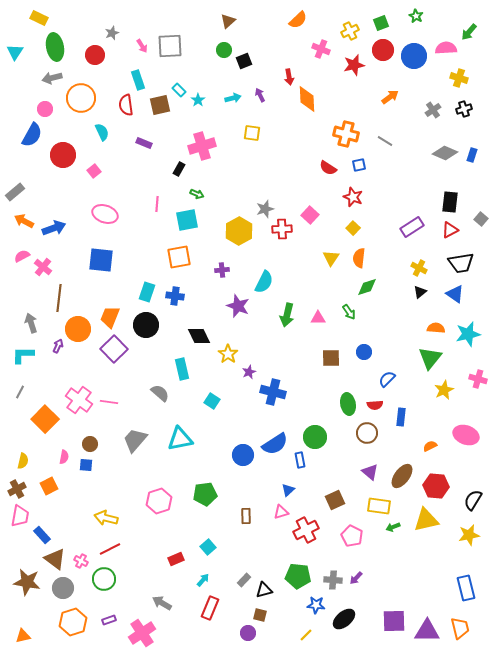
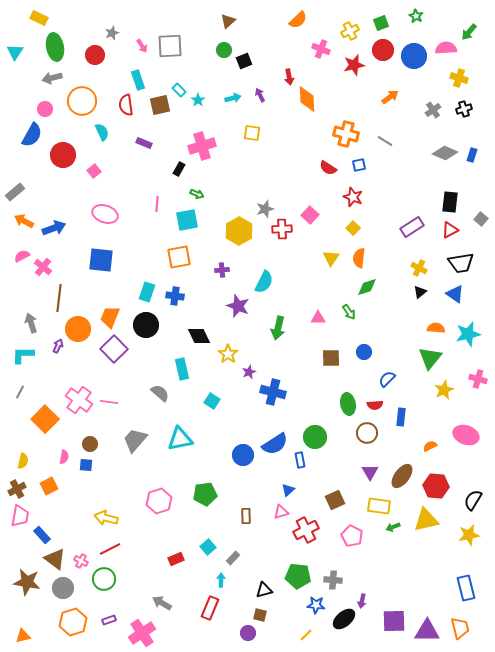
orange circle at (81, 98): moved 1 px right, 3 px down
green arrow at (287, 315): moved 9 px left, 13 px down
purple triangle at (370, 472): rotated 18 degrees clockwise
purple arrow at (356, 578): moved 6 px right, 23 px down; rotated 32 degrees counterclockwise
cyan arrow at (203, 580): moved 18 px right; rotated 40 degrees counterclockwise
gray rectangle at (244, 580): moved 11 px left, 22 px up
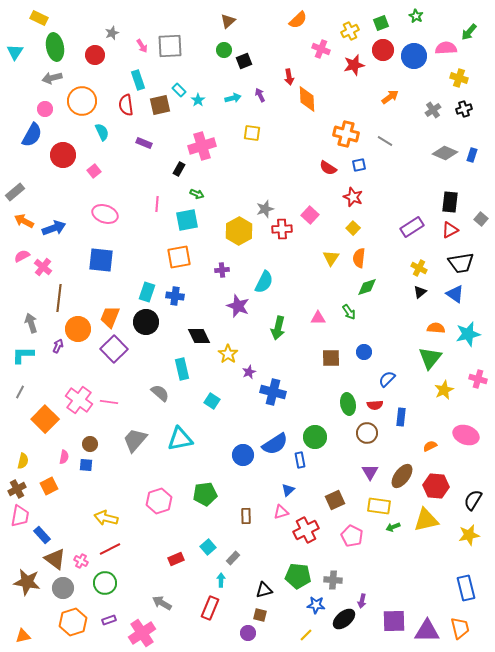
black circle at (146, 325): moved 3 px up
green circle at (104, 579): moved 1 px right, 4 px down
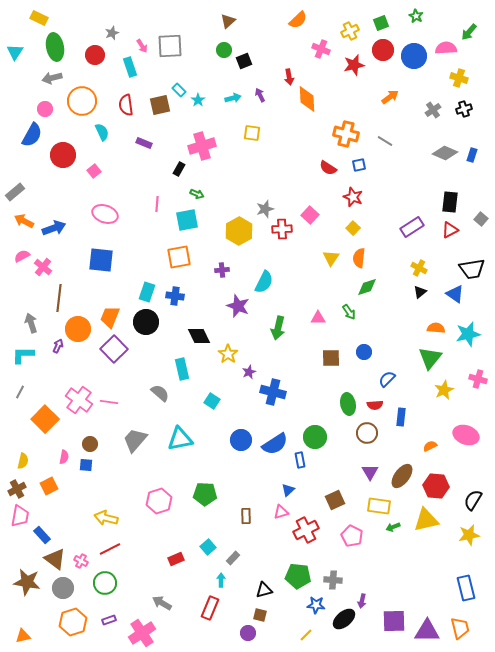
cyan rectangle at (138, 80): moved 8 px left, 13 px up
black trapezoid at (461, 263): moved 11 px right, 6 px down
blue circle at (243, 455): moved 2 px left, 15 px up
green pentagon at (205, 494): rotated 10 degrees clockwise
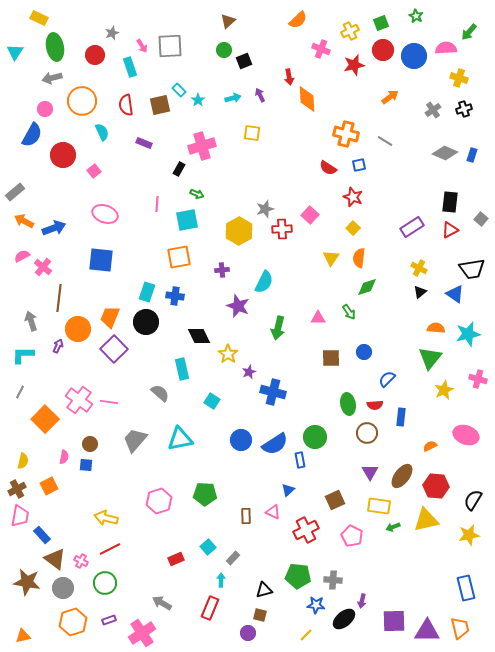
gray arrow at (31, 323): moved 2 px up
pink triangle at (281, 512): moved 8 px left; rotated 42 degrees clockwise
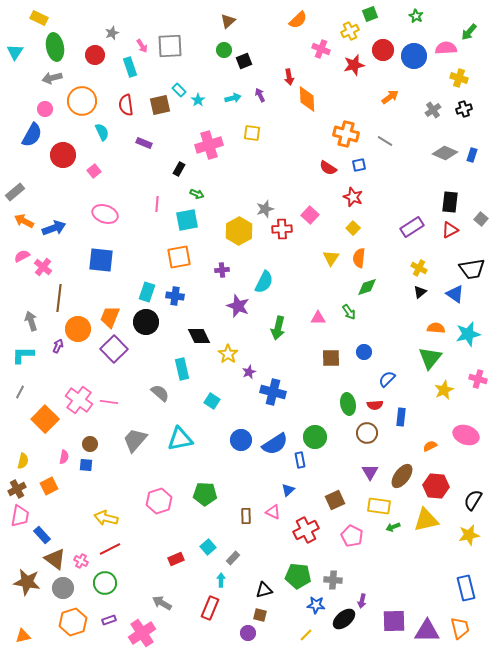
green square at (381, 23): moved 11 px left, 9 px up
pink cross at (202, 146): moved 7 px right, 1 px up
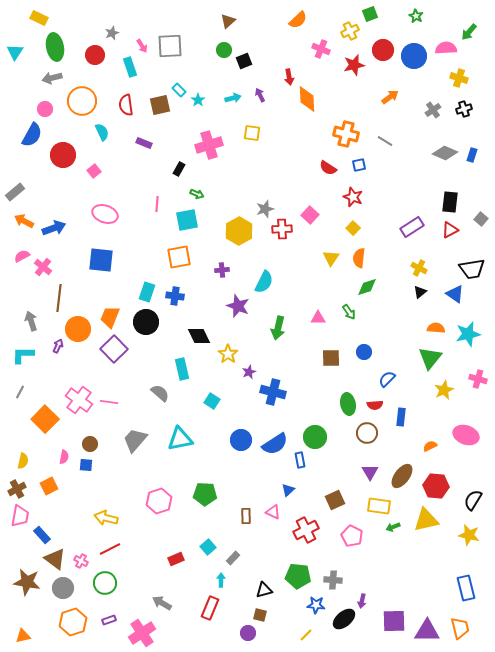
yellow star at (469, 535): rotated 25 degrees clockwise
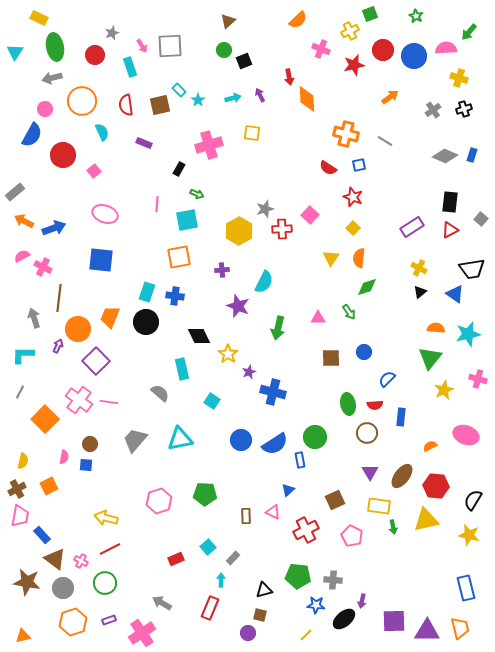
gray diamond at (445, 153): moved 3 px down
pink cross at (43, 267): rotated 12 degrees counterclockwise
gray arrow at (31, 321): moved 3 px right, 3 px up
purple square at (114, 349): moved 18 px left, 12 px down
green arrow at (393, 527): rotated 80 degrees counterclockwise
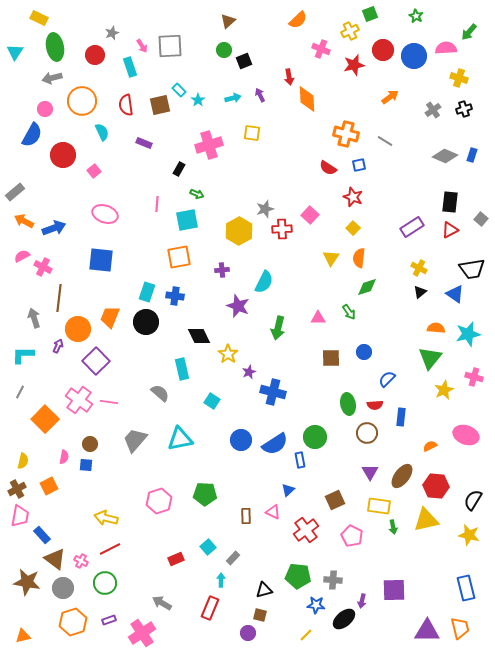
pink cross at (478, 379): moved 4 px left, 2 px up
red cross at (306, 530): rotated 10 degrees counterclockwise
purple square at (394, 621): moved 31 px up
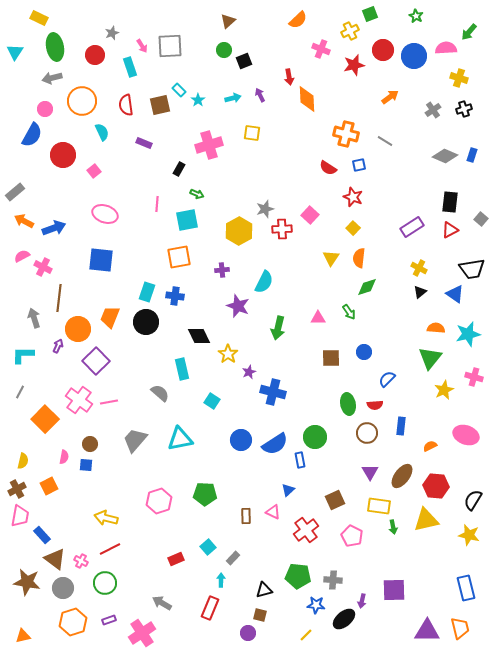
pink line at (109, 402): rotated 18 degrees counterclockwise
blue rectangle at (401, 417): moved 9 px down
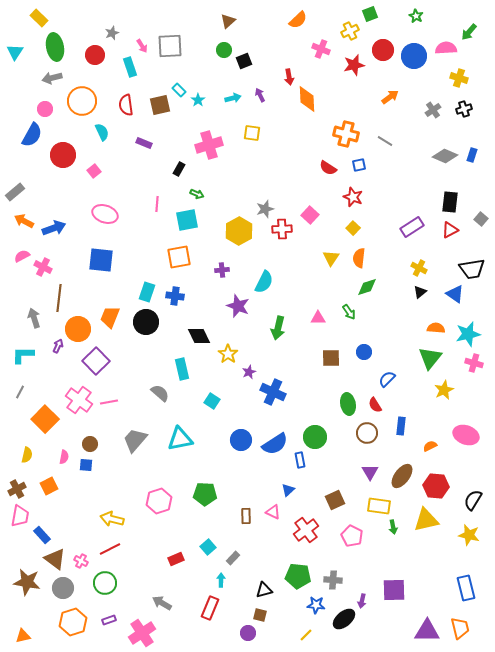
yellow rectangle at (39, 18): rotated 18 degrees clockwise
pink cross at (474, 377): moved 14 px up
blue cross at (273, 392): rotated 10 degrees clockwise
red semicircle at (375, 405): rotated 63 degrees clockwise
yellow semicircle at (23, 461): moved 4 px right, 6 px up
yellow arrow at (106, 518): moved 6 px right, 1 px down
